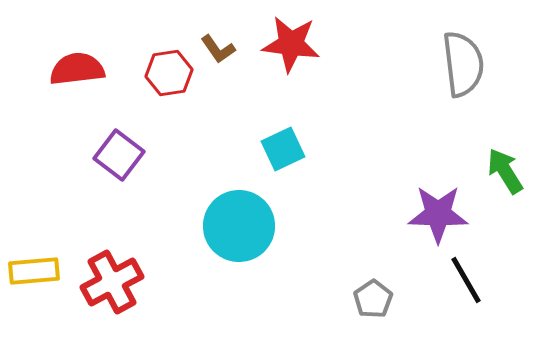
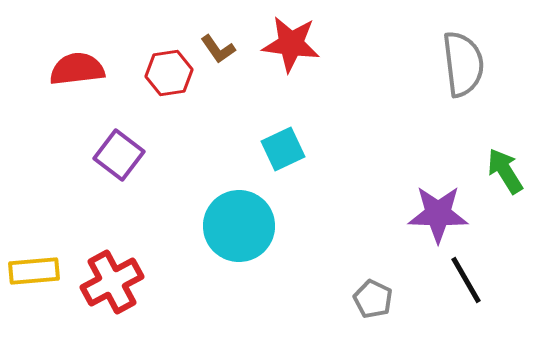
gray pentagon: rotated 12 degrees counterclockwise
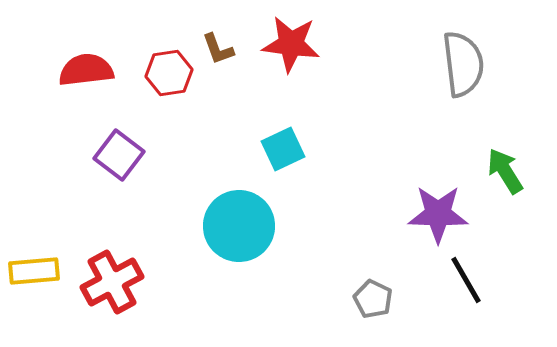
brown L-shape: rotated 15 degrees clockwise
red semicircle: moved 9 px right, 1 px down
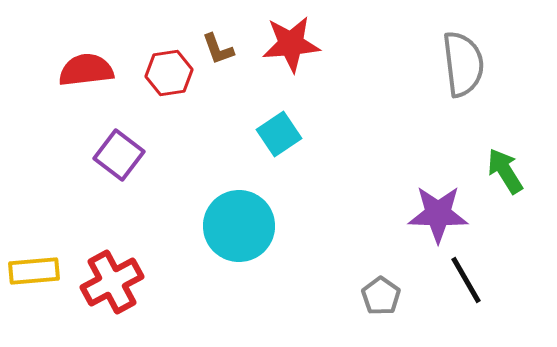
red star: rotated 12 degrees counterclockwise
cyan square: moved 4 px left, 15 px up; rotated 9 degrees counterclockwise
gray pentagon: moved 8 px right, 3 px up; rotated 9 degrees clockwise
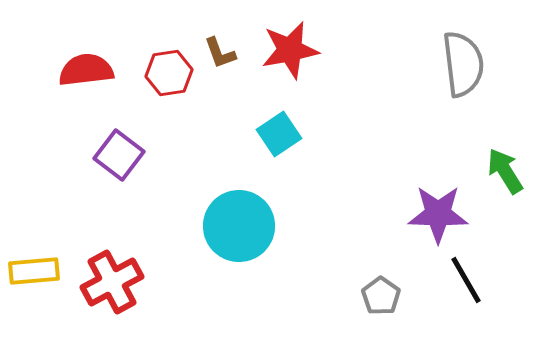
red star: moved 1 px left, 6 px down; rotated 6 degrees counterclockwise
brown L-shape: moved 2 px right, 4 px down
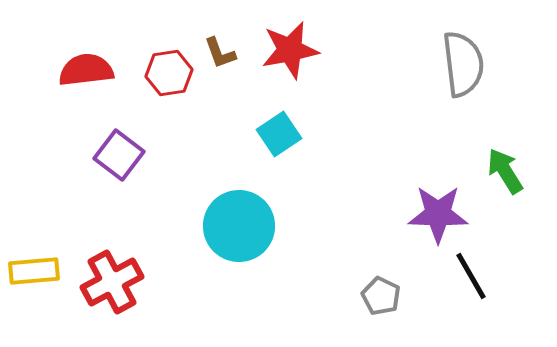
black line: moved 5 px right, 4 px up
gray pentagon: rotated 9 degrees counterclockwise
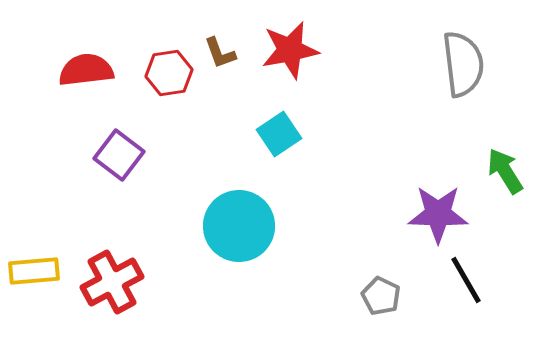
black line: moved 5 px left, 4 px down
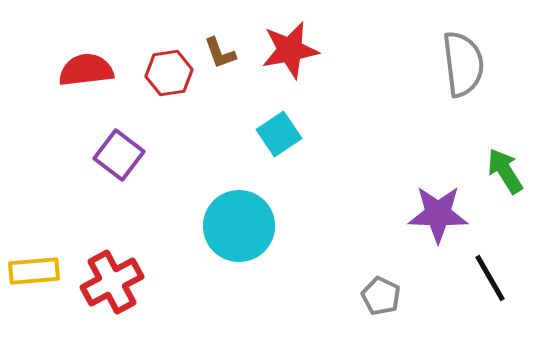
black line: moved 24 px right, 2 px up
